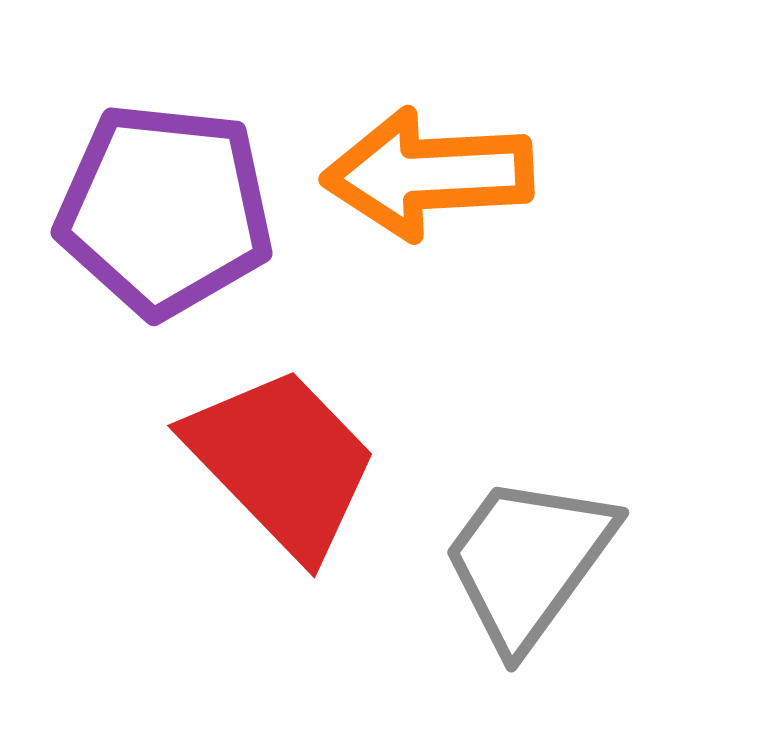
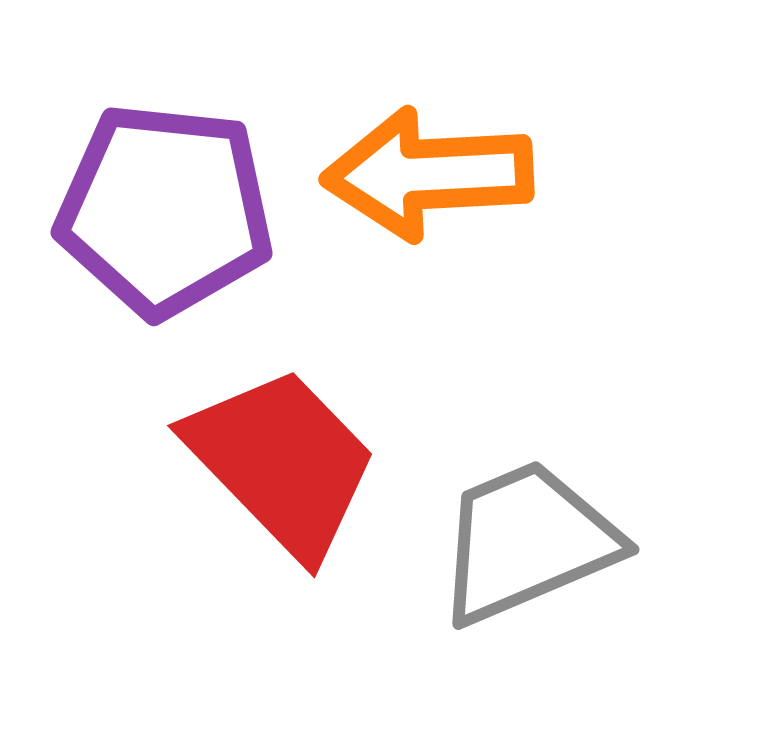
gray trapezoid: moved 1 px left, 19 px up; rotated 31 degrees clockwise
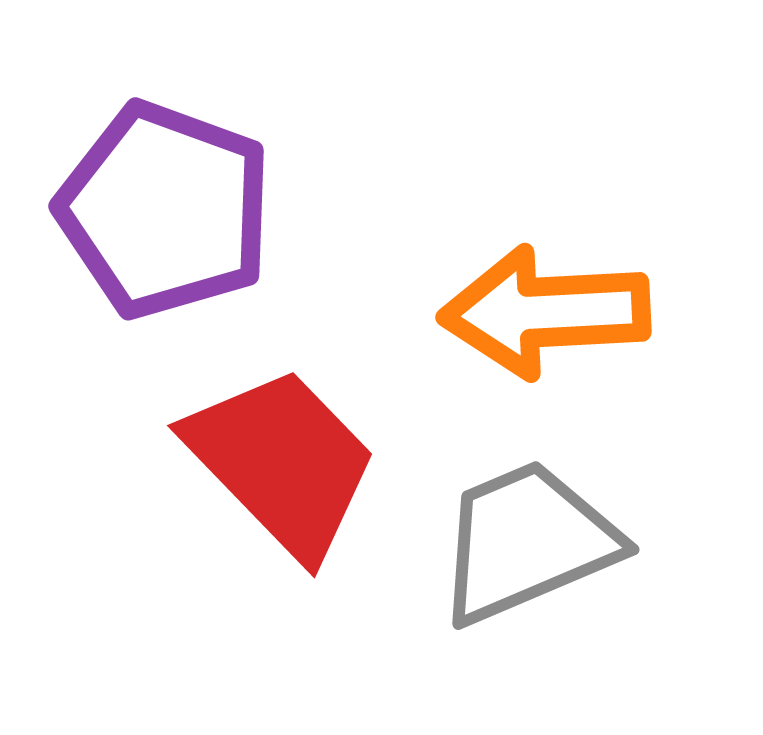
orange arrow: moved 117 px right, 138 px down
purple pentagon: rotated 14 degrees clockwise
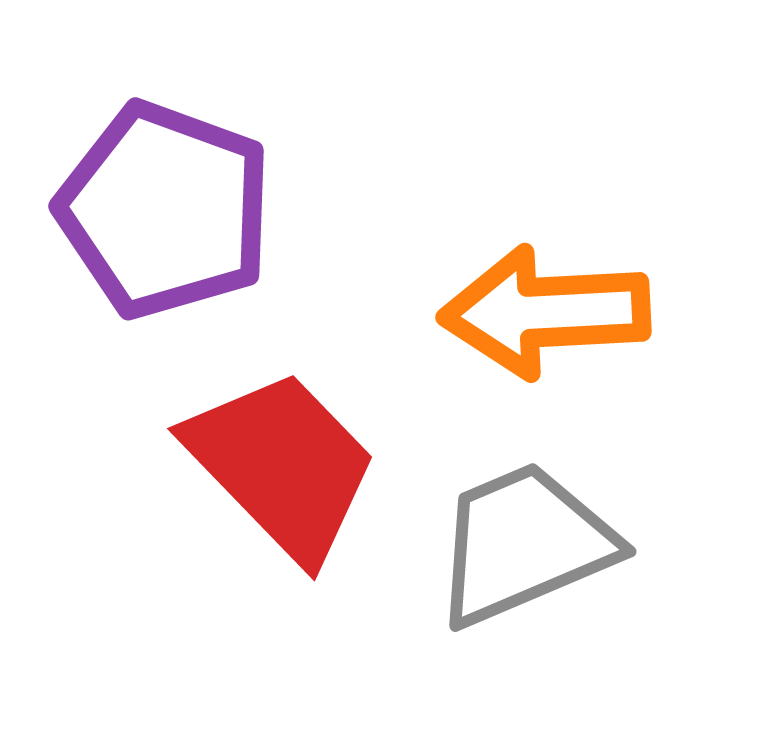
red trapezoid: moved 3 px down
gray trapezoid: moved 3 px left, 2 px down
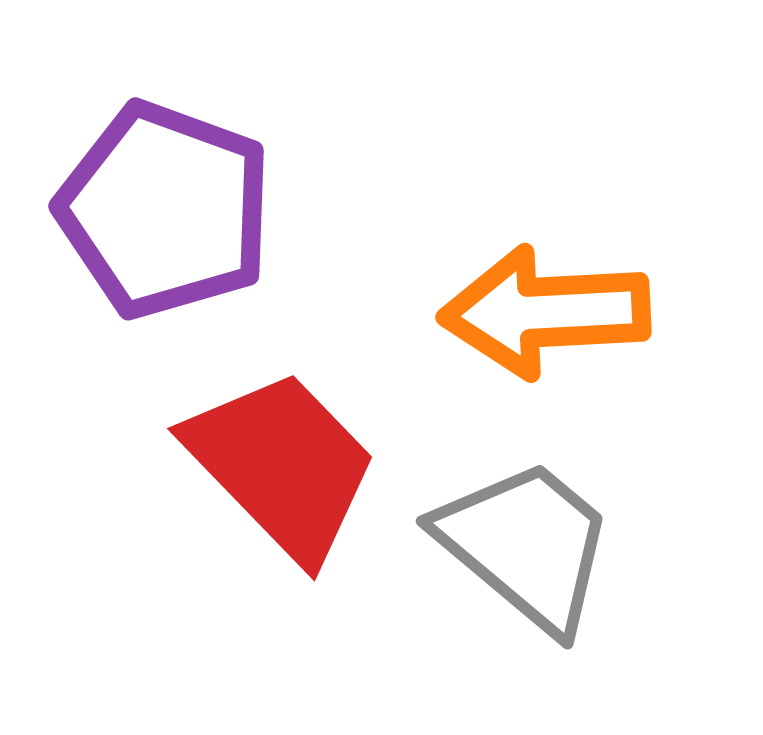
gray trapezoid: moved 2 px right, 1 px down; rotated 63 degrees clockwise
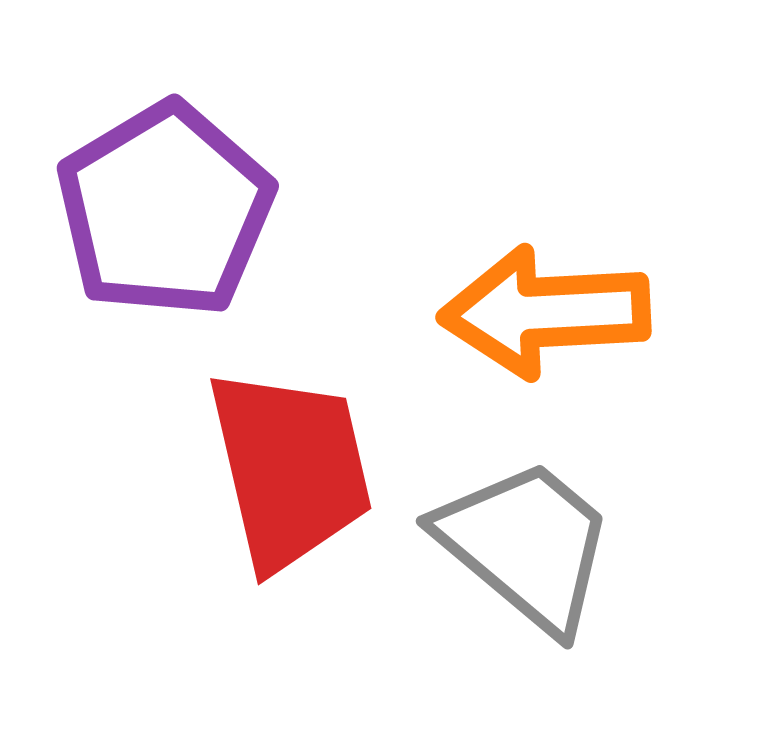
purple pentagon: rotated 21 degrees clockwise
red trapezoid: moved 8 px right, 4 px down; rotated 31 degrees clockwise
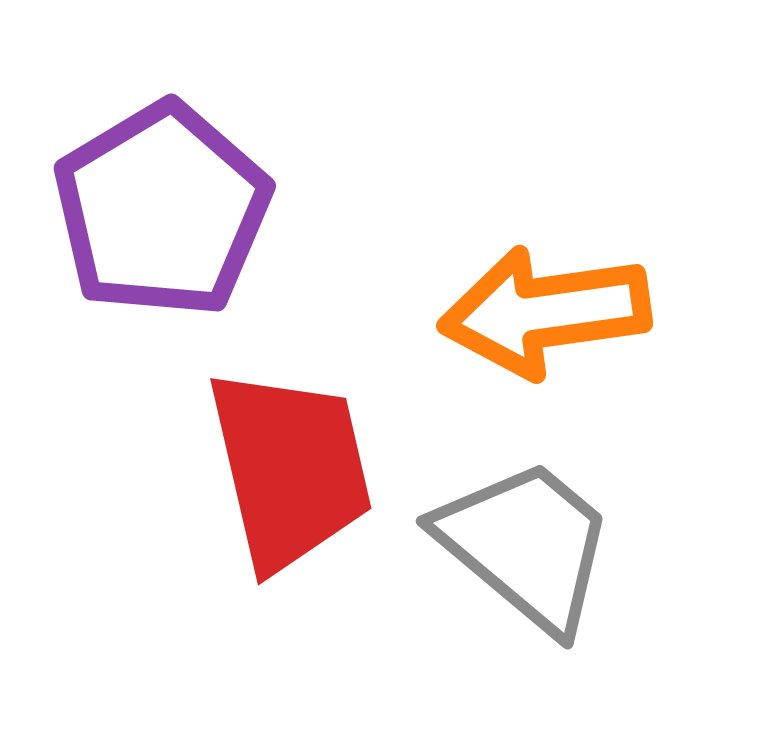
purple pentagon: moved 3 px left
orange arrow: rotated 5 degrees counterclockwise
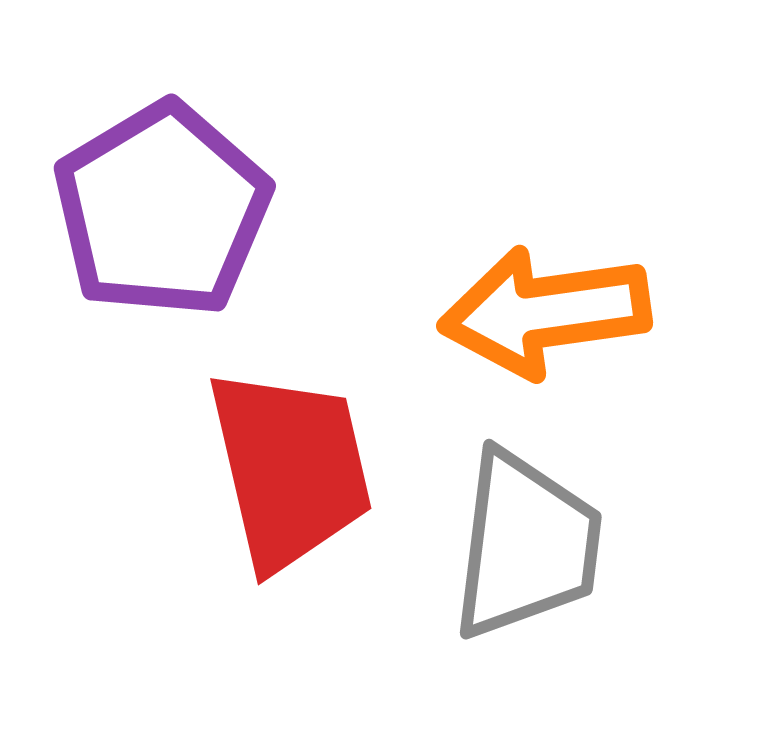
gray trapezoid: rotated 57 degrees clockwise
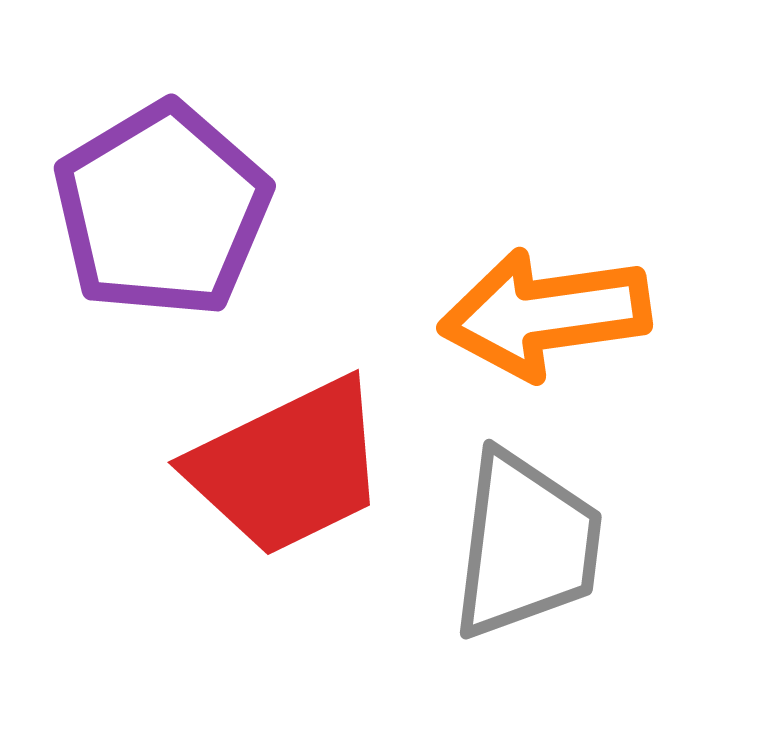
orange arrow: moved 2 px down
red trapezoid: moved 2 px left, 2 px up; rotated 77 degrees clockwise
